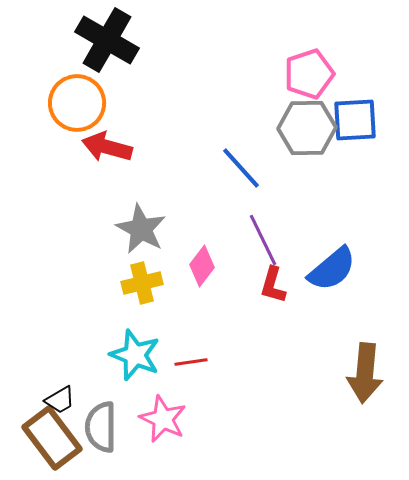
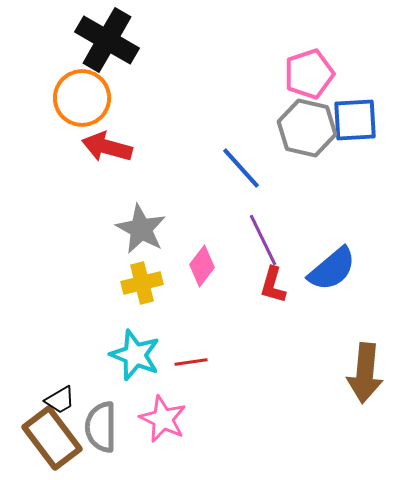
orange circle: moved 5 px right, 5 px up
gray hexagon: rotated 14 degrees clockwise
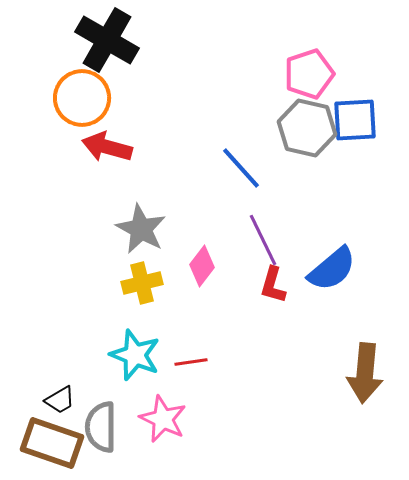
brown rectangle: moved 5 px down; rotated 34 degrees counterclockwise
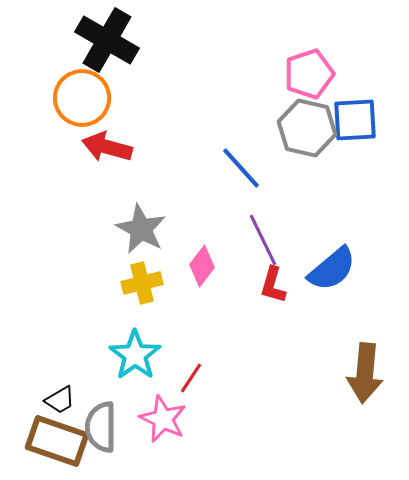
cyan star: rotated 15 degrees clockwise
red line: moved 16 px down; rotated 48 degrees counterclockwise
brown rectangle: moved 5 px right, 2 px up
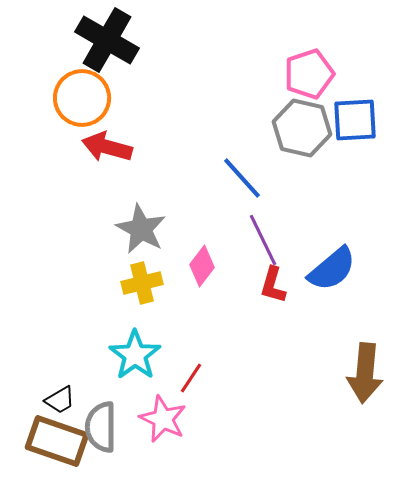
gray hexagon: moved 5 px left
blue line: moved 1 px right, 10 px down
